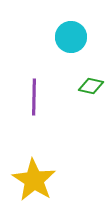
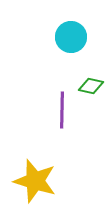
purple line: moved 28 px right, 13 px down
yellow star: moved 1 px right, 1 px down; rotated 15 degrees counterclockwise
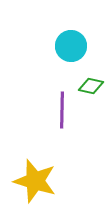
cyan circle: moved 9 px down
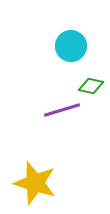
purple line: rotated 72 degrees clockwise
yellow star: moved 2 px down
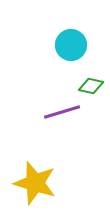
cyan circle: moved 1 px up
purple line: moved 2 px down
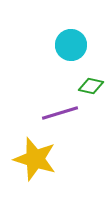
purple line: moved 2 px left, 1 px down
yellow star: moved 24 px up
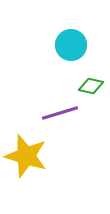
yellow star: moved 9 px left, 3 px up
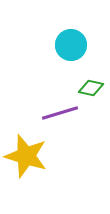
green diamond: moved 2 px down
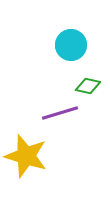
green diamond: moved 3 px left, 2 px up
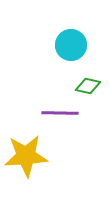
purple line: rotated 18 degrees clockwise
yellow star: rotated 21 degrees counterclockwise
